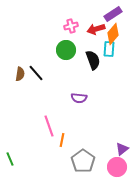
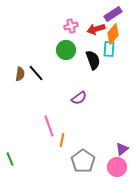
purple semicircle: rotated 42 degrees counterclockwise
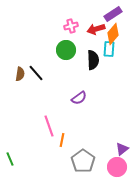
black semicircle: rotated 18 degrees clockwise
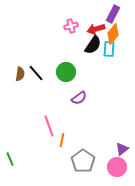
purple rectangle: rotated 30 degrees counterclockwise
green circle: moved 22 px down
black semicircle: moved 15 px up; rotated 36 degrees clockwise
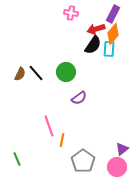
pink cross: moved 13 px up; rotated 24 degrees clockwise
brown semicircle: rotated 16 degrees clockwise
green line: moved 7 px right
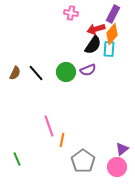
orange diamond: moved 1 px left
brown semicircle: moved 5 px left, 1 px up
purple semicircle: moved 9 px right, 28 px up; rotated 14 degrees clockwise
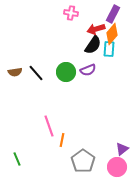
brown semicircle: moved 1 px up; rotated 56 degrees clockwise
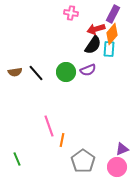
purple triangle: rotated 16 degrees clockwise
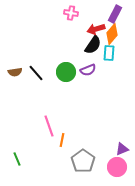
purple rectangle: moved 2 px right
cyan rectangle: moved 4 px down
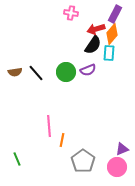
pink line: rotated 15 degrees clockwise
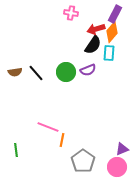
orange diamond: moved 2 px up
pink line: moved 1 px left, 1 px down; rotated 65 degrees counterclockwise
green line: moved 1 px left, 9 px up; rotated 16 degrees clockwise
